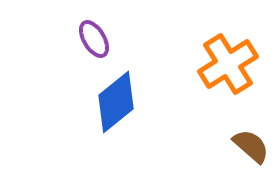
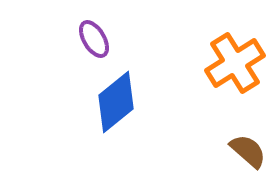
orange cross: moved 7 px right, 1 px up
brown semicircle: moved 3 px left, 5 px down
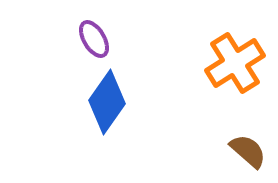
blue diamond: moved 9 px left; rotated 16 degrees counterclockwise
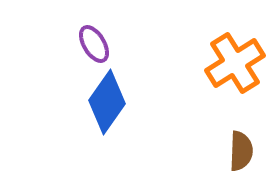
purple ellipse: moved 5 px down
brown semicircle: moved 7 px left; rotated 51 degrees clockwise
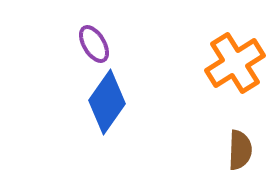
brown semicircle: moved 1 px left, 1 px up
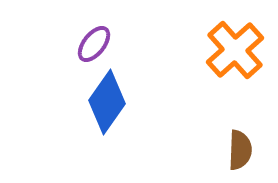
purple ellipse: rotated 69 degrees clockwise
orange cross: moved 13 px up; rotated 10 degrees counterclockwise
